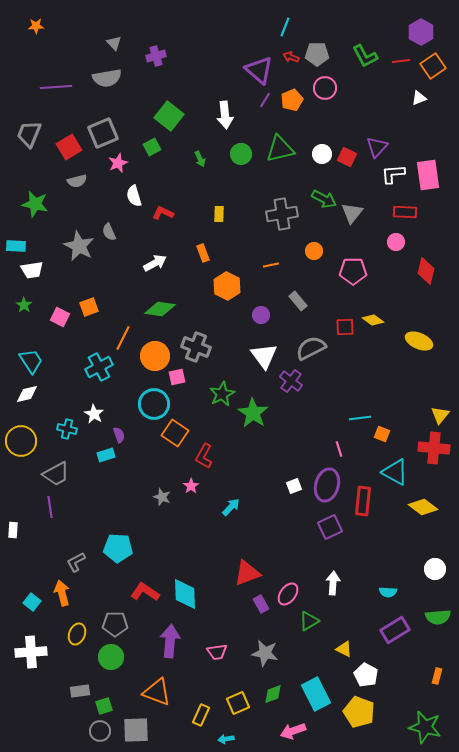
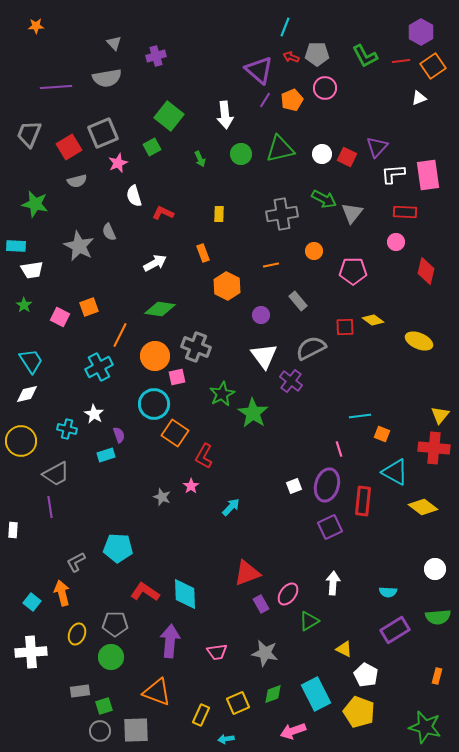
orange line at (123, 338): moved 3 px left, 3 px up
cyan line at (360, 418): moved 2 px up
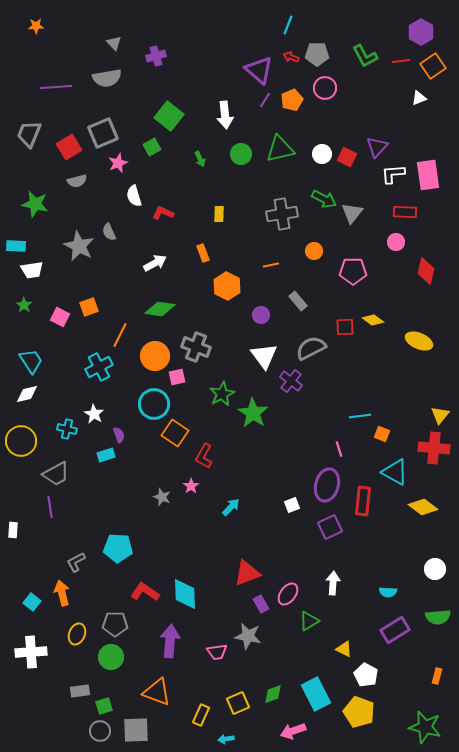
cyan line at (285, 27): moved 3 px right, 2 px up
white square at (294, 486): moved 2 px left, 19 px down
gray star at (265, 653): moved 17 px left, 17 px up
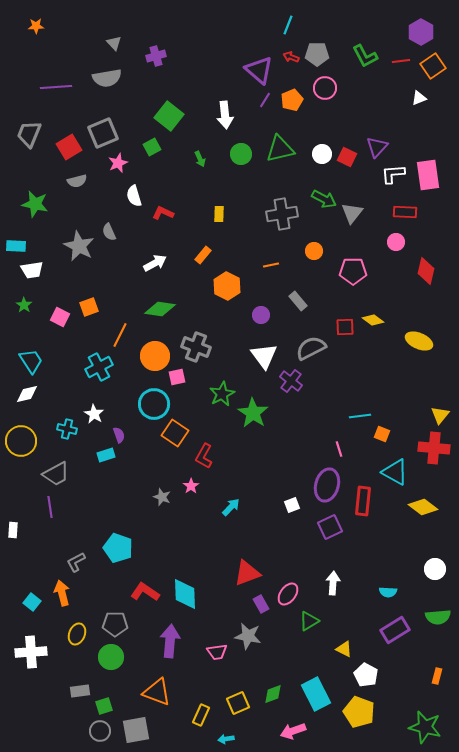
orange rectangle at (203, 253): moved 2 px down; rotated 60 degrees clockwise
cyan pentagon at (118, 548): rotated 16 degrees clockwise
gray square at (136, 730): rotated 8 degrees counterclockwise
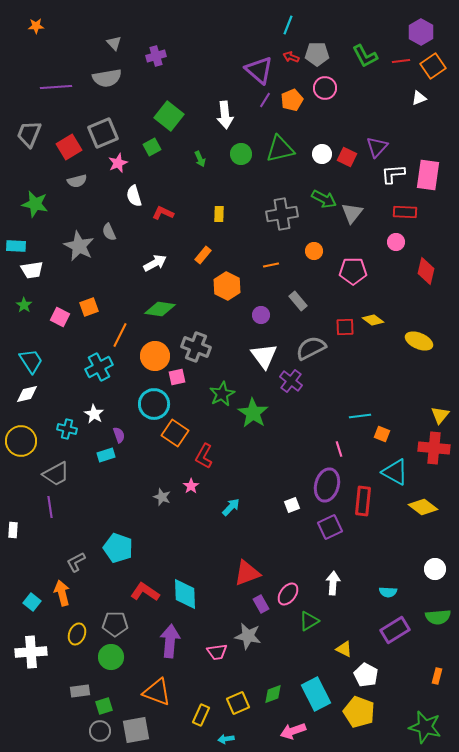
pink rectangle at (428, 175): rotated 16 degrees clockwise
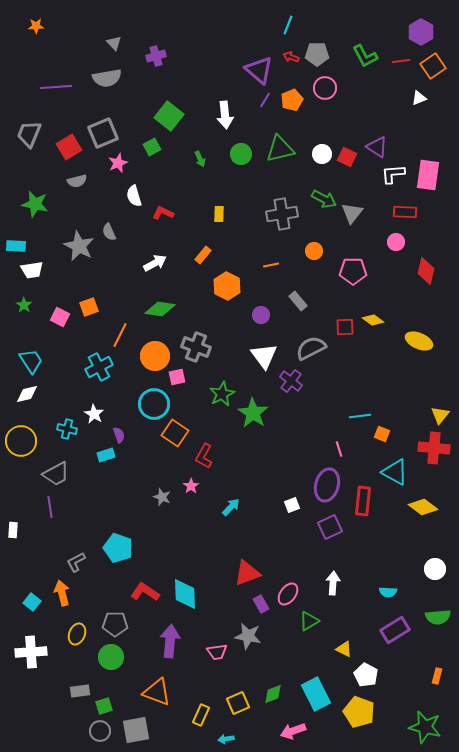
purple triangle at (377, 147): rotated 40 degrees counterclockwise
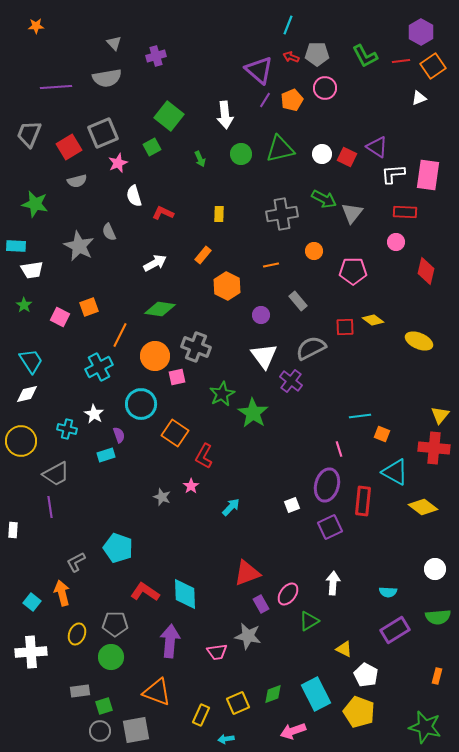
cyan circle at (154, 404): moved 13 px left
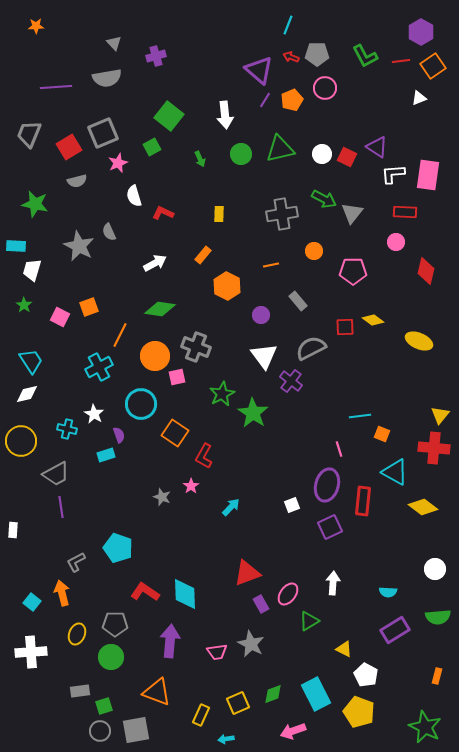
white trapezoid at (32, 270): rotated 115 degrees clockwise
purple line at (50, 507): moved 11 px right
gray star at (248, 636): moved 3 px right, 8 px down; rotated 16 degrees clockwise
green star at (425, 727): rotated 12 degrees clockwise
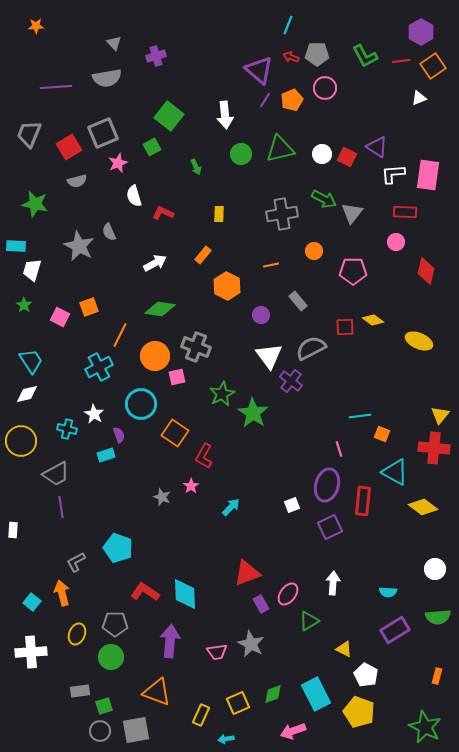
green arrow at (200, 159): moved 4 px left, 8 px down
white triangle at (264, 356): moved 5 px right
